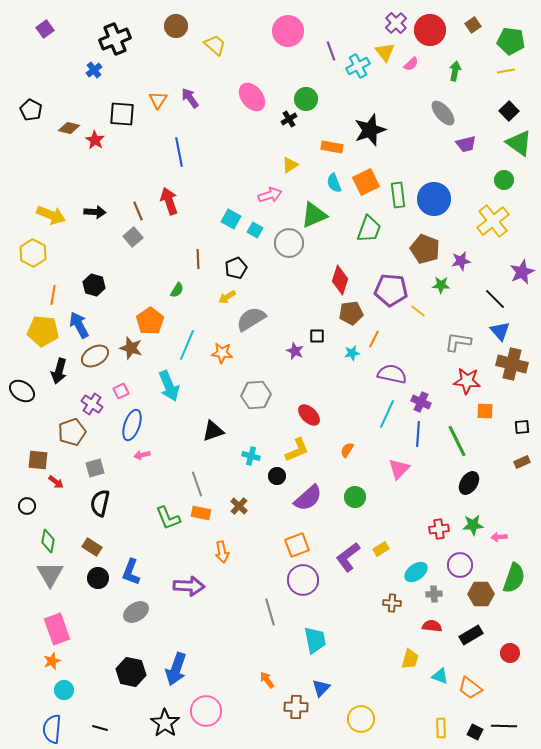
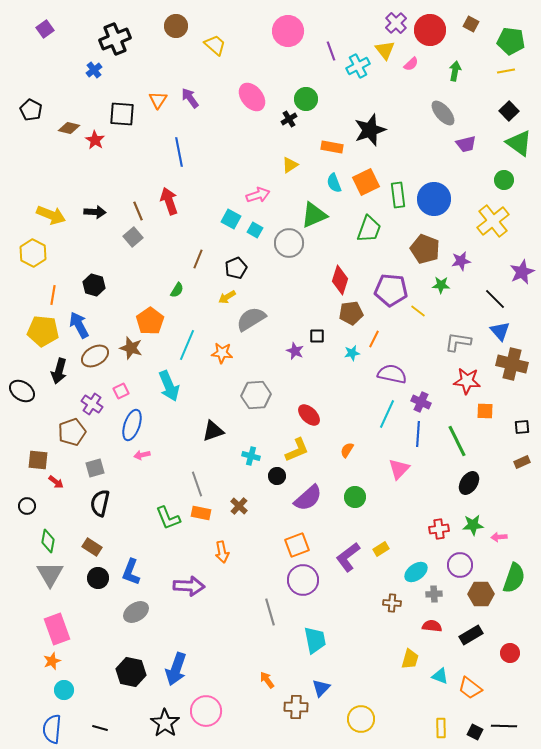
brown square at (473, 25): moved 2 px left, 1 px up; rotated 28 degrees counterclockwise
yellow triangle at (385, 52): moved 2 px up
pink arrow at (270, 195): moved 12 px left
brown line at (198, 259): rotated 24 degrees clockwise
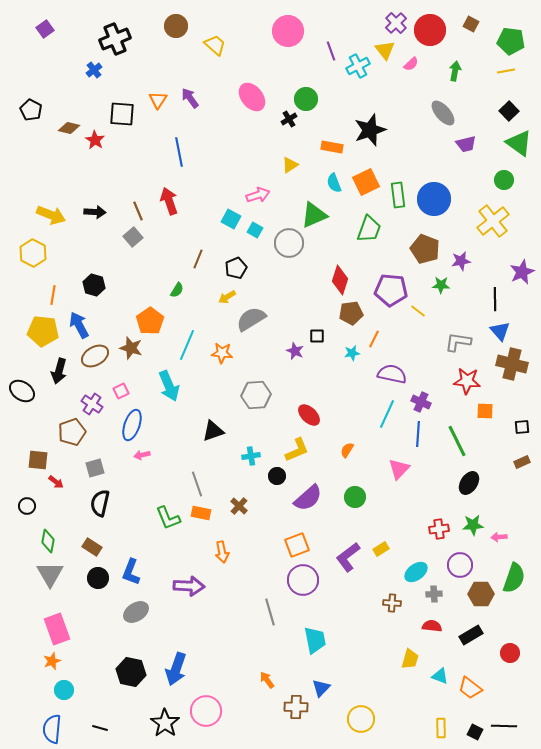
black line at (495, 299): rotated 45 degrees clockwise
cyan cross at (251, 456): rotated 24 degrees counterclockwise
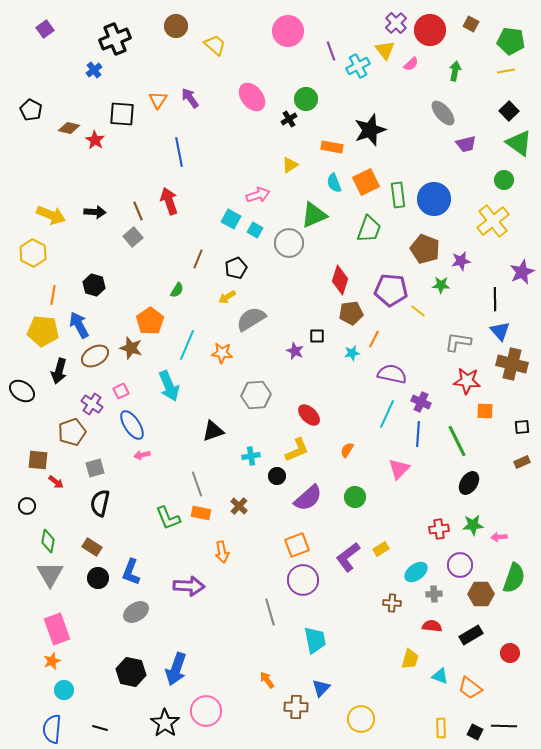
blue ellipse at (132, 425): rotated 52 degrees counterclockwise
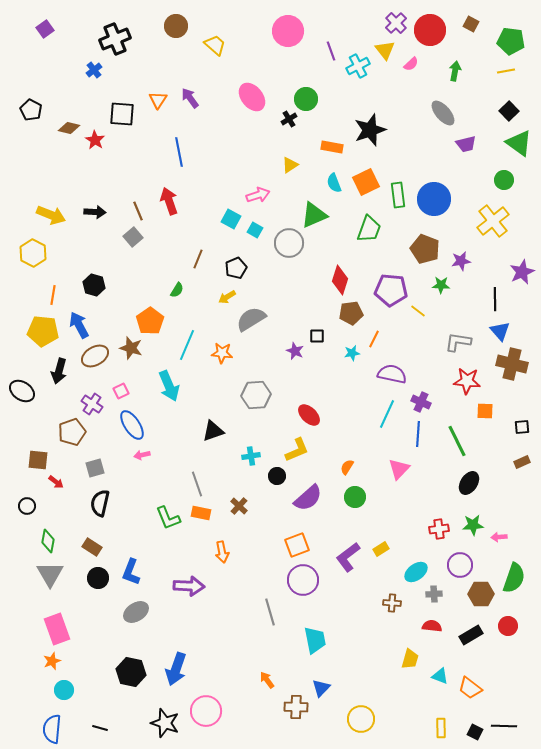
orange semicircle at (347, 450): moved 17 px down
red circle at (510, 653): moved 2 px left, 27 px up
black star at (165, 723): rotated 16 degrees counterclockwise
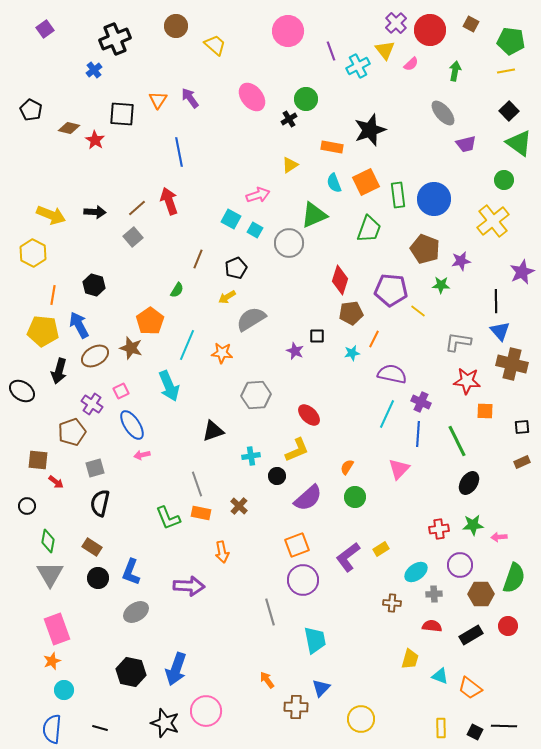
brown line at (138, 211): moved 1 px left, 3 px up; rotated 72 degrees clockwise
black line at (495, 299): moved 1 px right, 2 px down
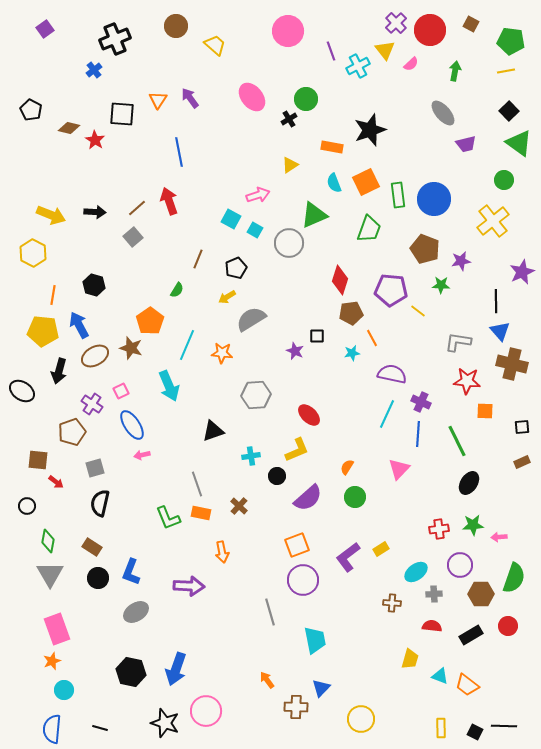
orange line at (374, 339): moved 2 px left, 1 px up; rotated 54 degrees counterclockwise
orange trapezoid at (470, 688): moved 3 px left, 3 px up
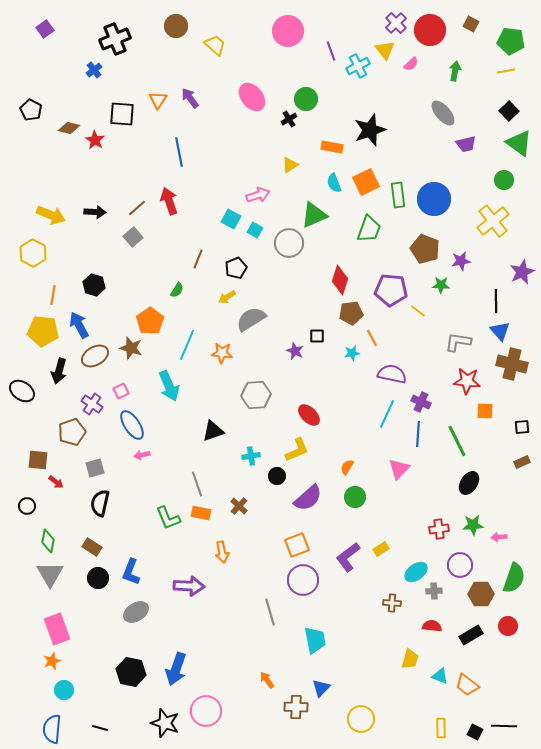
gray cross at (434, 594): moved 3 px up
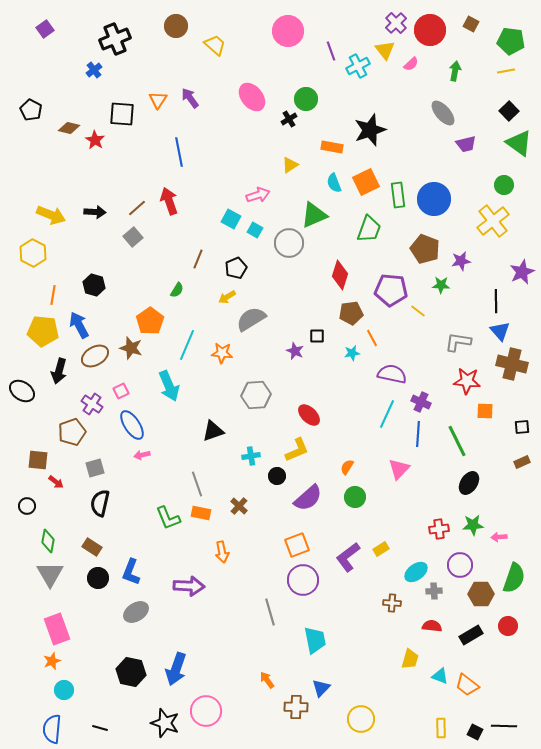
green circle at (504, 180): moved 5 px down
red diamond at (340, 280): moved 5 px up
